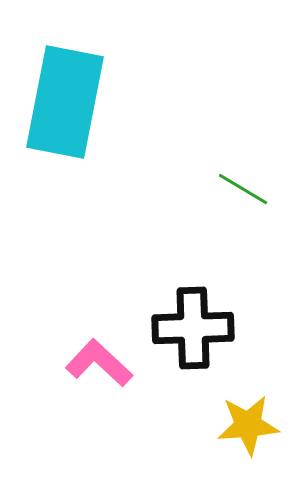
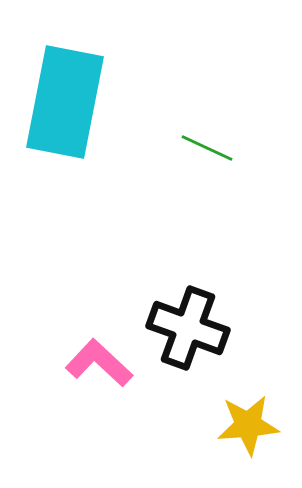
green line: moved 36 px left, 41 px up; rotated 6 degrees counterclockwise
black cross: moved 5 px left; rotated 22 degrees clockwise
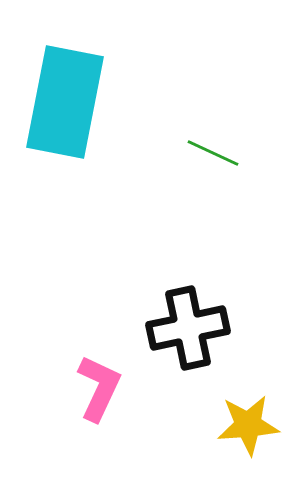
green line: moved 6 px right, 5 px down
black cross: rotated 32 degrees counterclockwise
pink L-shape: moved 25 px down; rotated 72 degrees clockwise
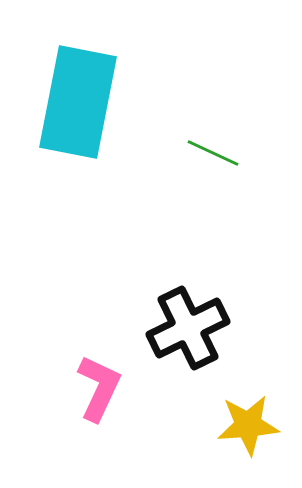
cyan rectangle: moved 13 px right
black cross: rotated 14 degrees counterclockwise
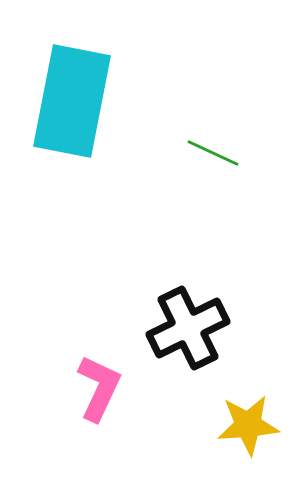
cyan rectangle: moved 6 px left, 1 px up
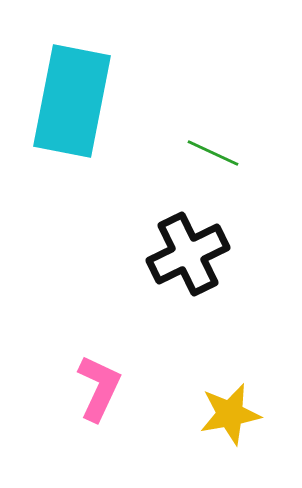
black cross: moved 74 px up
yellow star: moved 18 px left, 11 px up; rotated 6 degrees counterclockwise
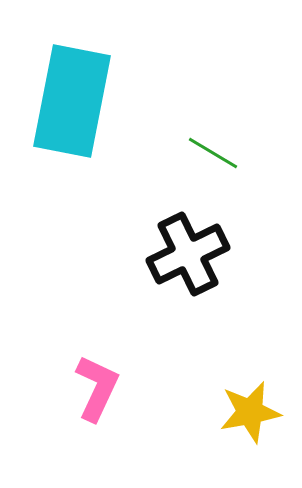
green line: rotated 6 degrees clockwise
pink L-shape: moved 2 px left
yellow star: moved 20 px right, 2 px up
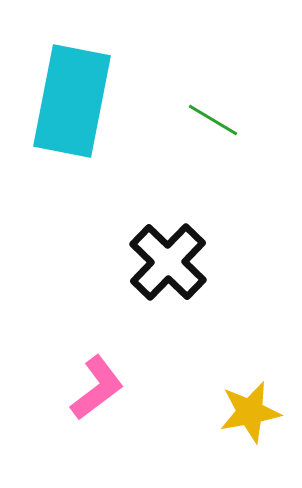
green line: moved 33 px up
black cross: moved 20 px left, 8 px down; rotated 20 degrees counterclockwise
pink L-shape: rotated 28 degrees clockwise
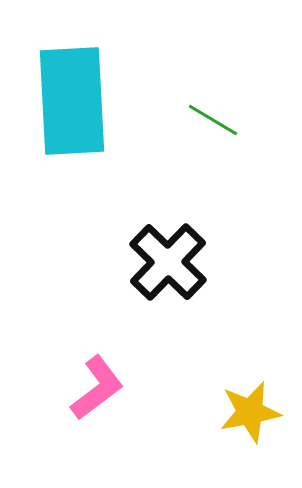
cyan rectangle: rotated 14 degrees counterclockwise
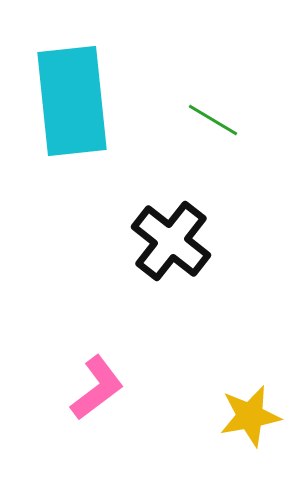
cyan rectangle: rotated 3 degrees counterclockwise
black cross: moved 3 px right, 21 px up; rotated 6 degrees counterclockwise
yellow star: moved 4 px down
